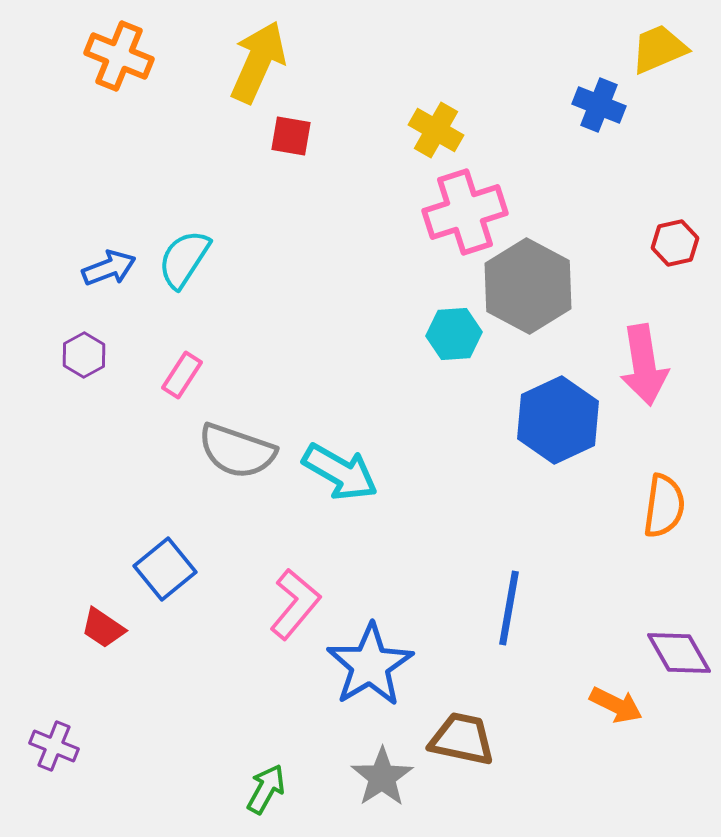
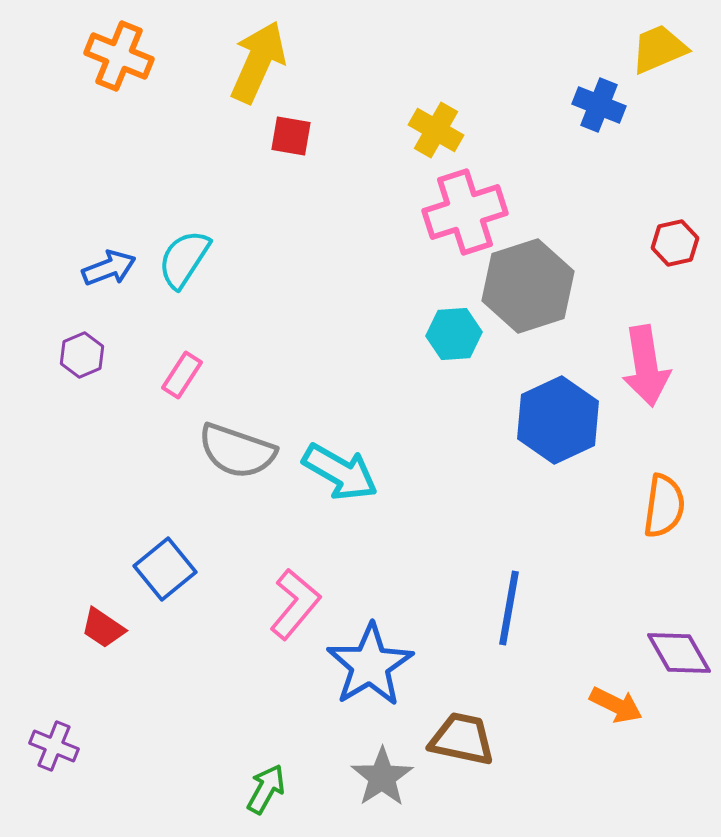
gray hexagon: rotated 14 degrees clockwise
purple hexagon: moved 2 px left; rotated 6 degrees clockwise
pink arrow: moved 2 px right, 1 px down
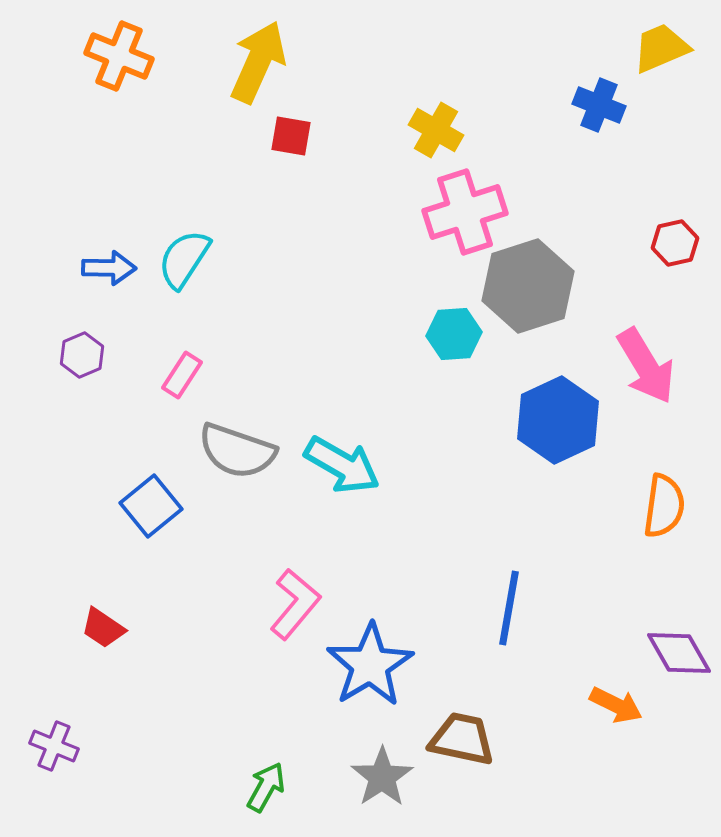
yellow trapezoid: moved 2 px right, 1 px up
blue arrow: rotated 22 degrees clockwise
pink arrow: rotated 22 degrees counterclockwise
cyan arrow: moved 2 px right, 7 px up
blue square: moved 14 px left, 63 px up
green arrow: moved 2 px up
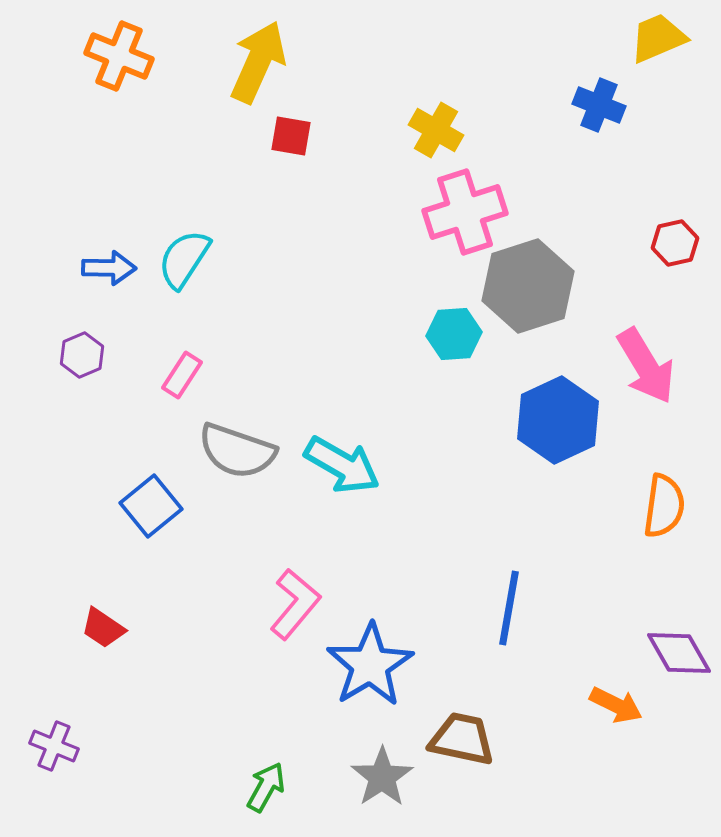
yellow trapezoid: moved 3 px left, 10 px up
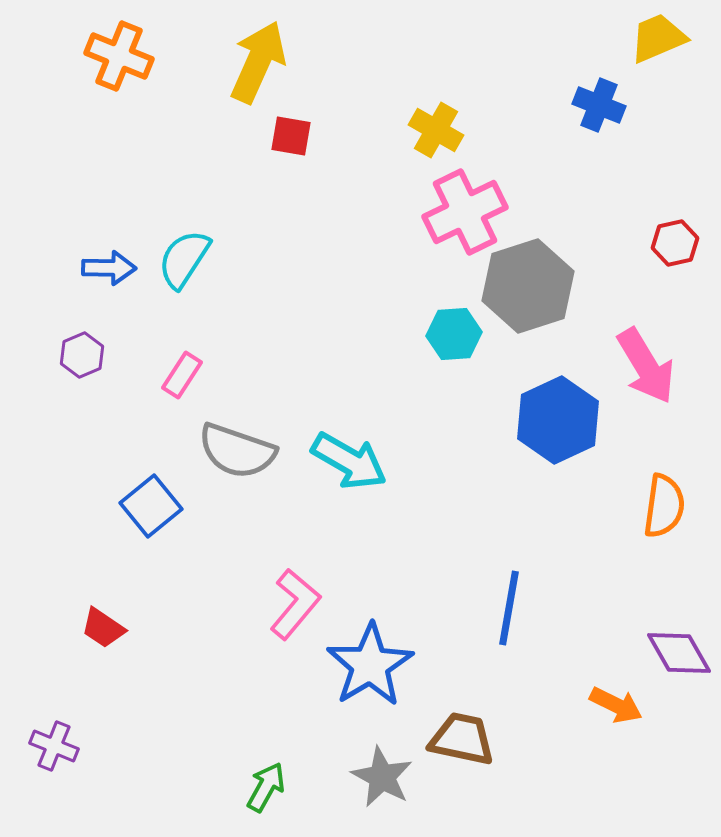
pink cross: rotated 8 degrees counterclockwise
cyan arrow: moved 7 px right, 4 px up
gray star: rotated 10 degrees counterclockwise
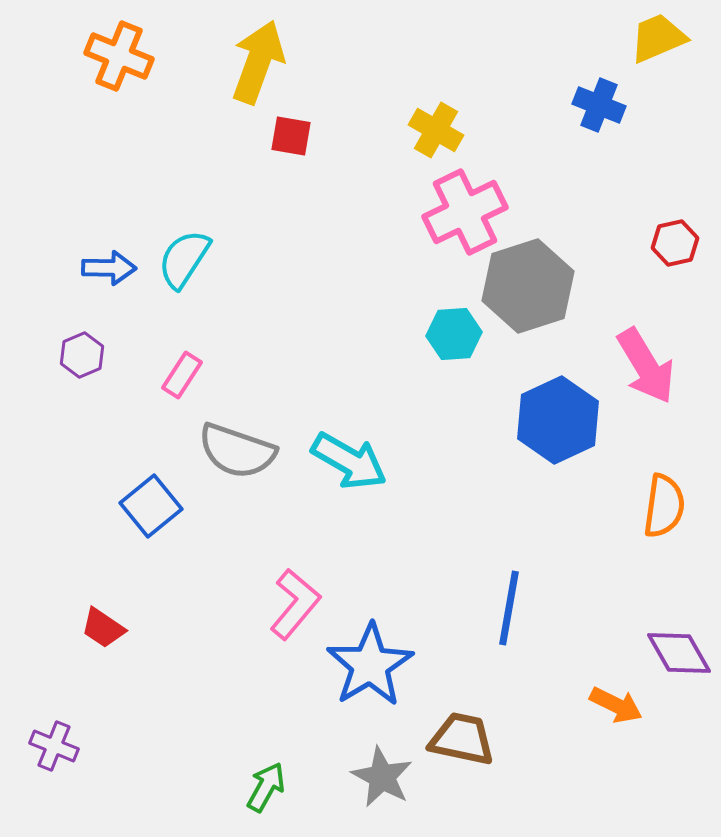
yellow arrow: rotated 4 degrees counterclockwise
